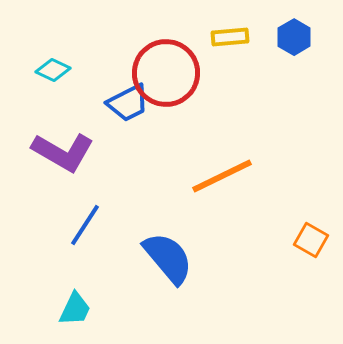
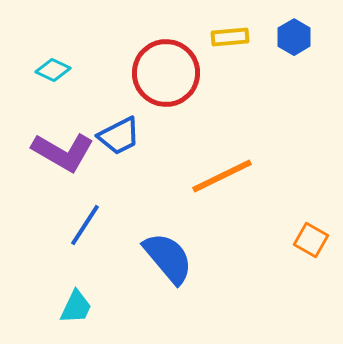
blue trapezoid: moved 9 px left, 33 px down
cyan trapezoid: moved 1 px right, 2 px up
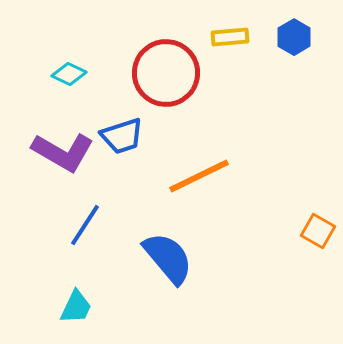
cyan diamond: moved 16 px right, 4 px down
blue trapezoid: moved 3 px right; rotated 9 degrees clockwise
orange line: moved 23 px left
orange square: moved 7 px right, 9 px up
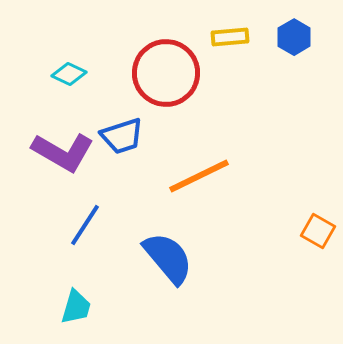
cyan trapezoid: rotated 9 degrees counterclockwise
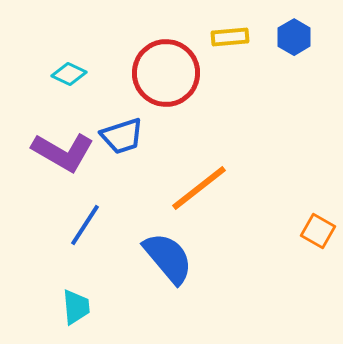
orange line: moved 12 px down; rotated 12 degrees counterclockwise
cyan trapezoid: rotated 21 degrees counterclockwise
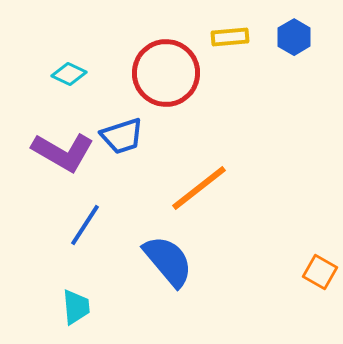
orange square: moved 2 px right, 41 px down
blue semicircle: moved 3 px down
